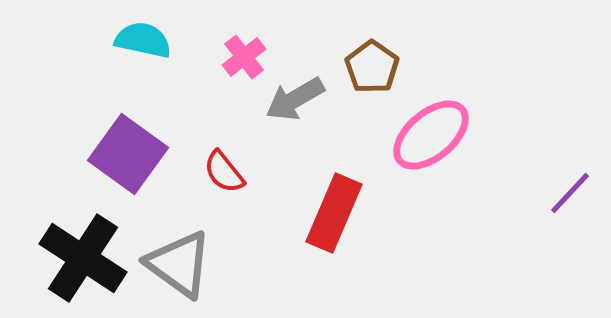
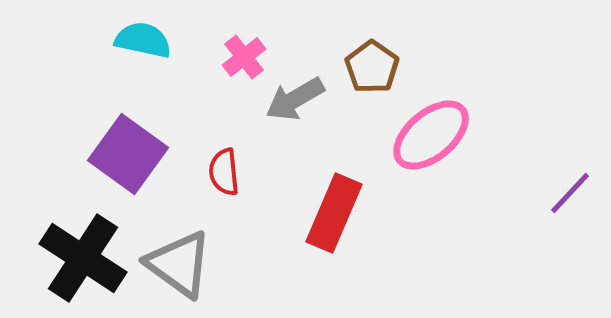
red semicircle: rotated 33 degrees clockwise
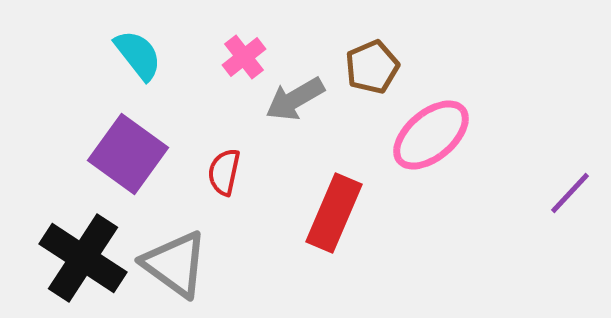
cyan semicircle: moved 5 px left, 15 px down; rotated 40 degrees clockwise
brown pentagon: rotated 14 degrees clockwise
red semicircle: rotated 18 degrees clockwise
gray triangle: moved 4 px left
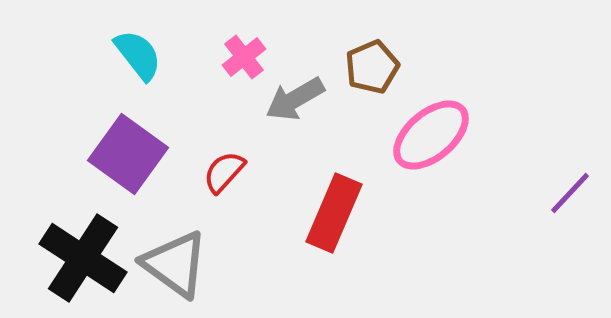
red semicircle: rotated 30 degrees clockwise
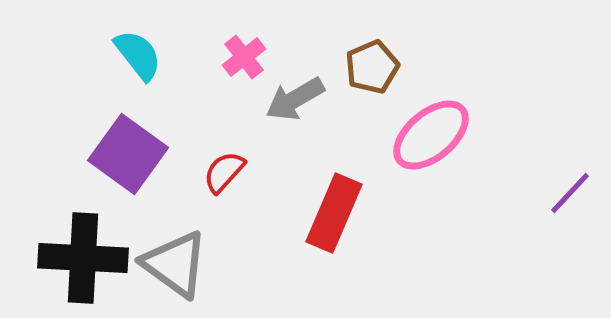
black cross: rotated 30 degrees counterclockwise
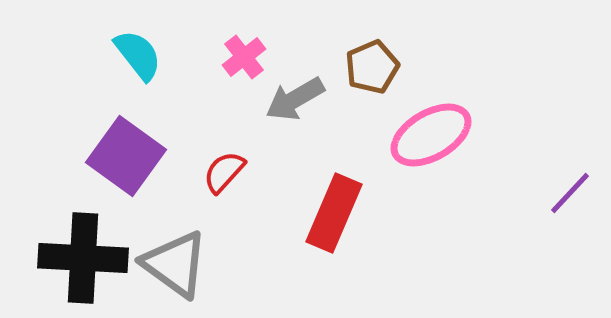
pink ellipse: rotated 10 degrees clockwise
purple square: moved 2 px left, 2 px down
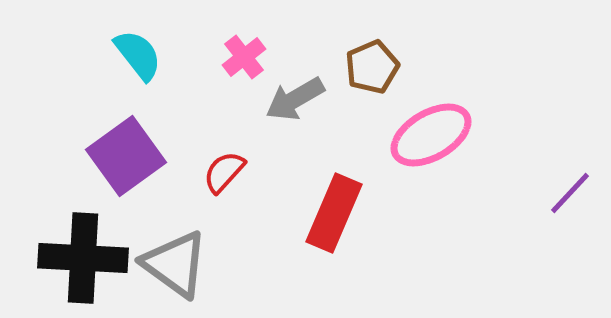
purple square: rotated 18 degrees clockwise
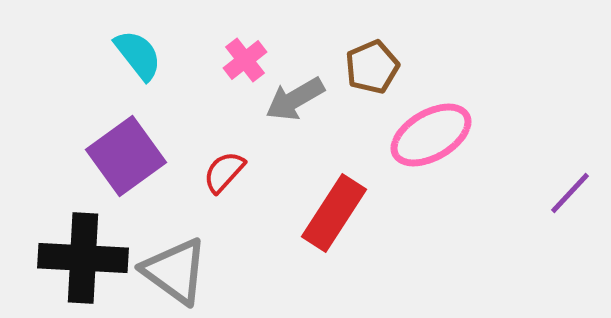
pink cross: moved 1 px right, 3 px down
red rectangle: rotated 10 degrees clockwise
gray triangle: moved 7 px down
